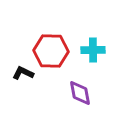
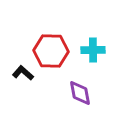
black L-shape: rotated 15 degrees clockwise
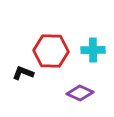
black L-shape: rotated 20 degrees counterclockwise
purple diamond: rotated 56 degrees counterclockwise
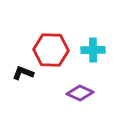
red hexagon: moved 1 px up
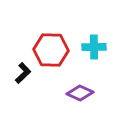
cyan cross: moved 1 px right, 3 px up
black L-shape: rotated 115 degrees clockwise
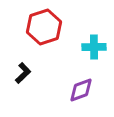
red hexagon: moved 7 px left, 23 px up; rotated 20 degrees counterclockwise
purple diamond: moved 1 px right, 3 px up; rotated 44 degrees counterclockwise
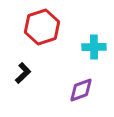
red hexagon: moved 2 px left
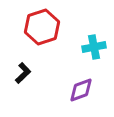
cyan cross: rotated 10 degrees counterclockwise
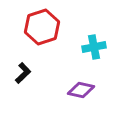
purple diamond: rotated 32 degrees clockwise
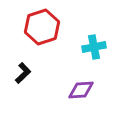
purple diamond: rotated 16 degrees counterclockwise
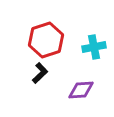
red hexagon: moved 4 px right, 13 px down
black L-shape: moved 17 px right
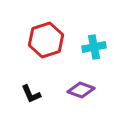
black L-shape: moved 9 px left, 21 px down; rotated 110 degrees clockwise
purple diamond: rotated 24 degrees clockwise
